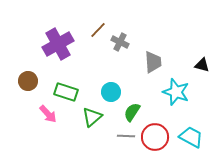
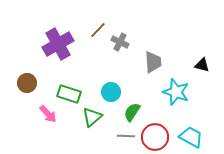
brown circle: moved 1 px left, 2 px down
green rectangle: moved 3 px right, 2 px down
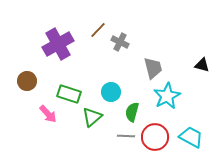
gray trapezoid: moved 6 px down; rotated 10 degrees counterclockwise
brown circle: moved 2 px up
cyan star: moved 9 px left, 4 px down; rotated 24 degrees clockwise
green semicircle: rotated 18 degrees counterclockwise
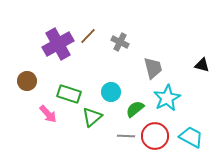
brown line: moved 10 px left, 6 px down
cyan star: moved 2 px down
green semicircle: moved 3 px right, 3 px up; rotated 36 degrees clockwise
red circle: moved 1 px up
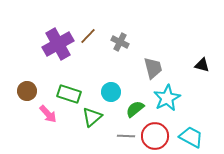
brown circle: moved 10 px down
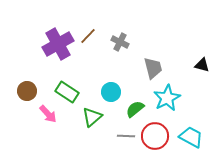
green rectangle: moved 2 px left, 2 px up; rotated 15 degrees clockwise
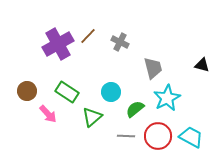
red circle: moved 3 px right
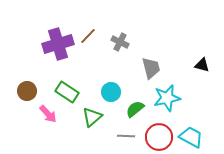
purple cross: rotated 12 degrees clockwise
gray trapezoid: moved 2 px left
cyan star: rotated 16 degrees clockwise
red circle: moved 1 px right, 1 px down
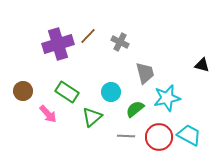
gray trapezoid: moved 6 px left, 5 px down
brown circle: moved 4 px left
cyan trapezoid: moved 2 px left, 2 px up
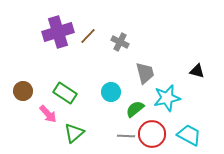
purple cross: moved 12 px up
black triangle: moved 5 px left, 6 px down
green rectangle: moved 2 px left, 1 px down
green triangle: moved 18 px left, 16 px down
red circle: moved 7 px left, 3 px up
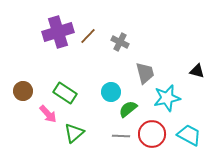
green semicircle: moved 7 px left
gray line: moved 5 px left
